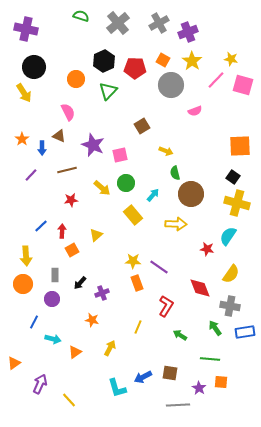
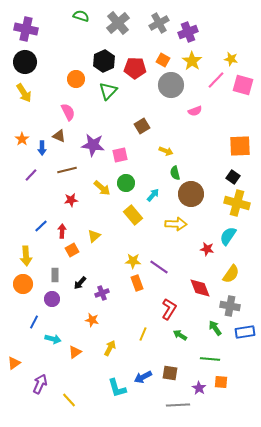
black circle at (34, 67): moved 9 px left, 5 px up
purple star at (93, 145): rotated 15 degrees counterclockwise
yellow triangle at (96, 235): moved 2 px left, 1 px down
red L-shape at (166, 306): moved 3 px right, 3 px down
yellow line at (138, 327): moved 5 px right, 7 px down
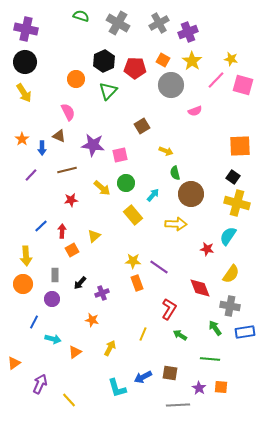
gray cross at (118, 23): rotated 20 degrees counterclockwise
orange square at (221, 382): moved 5 px down
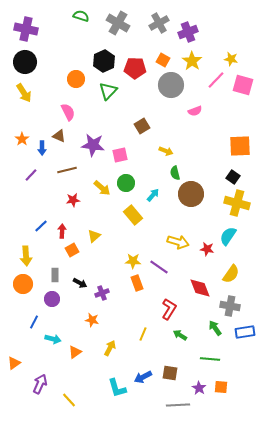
red star at (71, 200): moved 2 px right
yellow arrow at (176, 224): moved 2 px right, 18 px down; rotated 15 degrees clockwise
black arrow at (80, 283): rotated 104 degrees counterclockwise
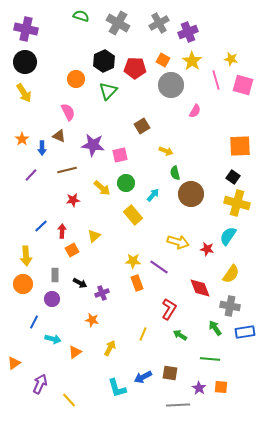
pink line at (216, 80): rotated 60 degrees counterclockwise
pink semicircle at (195, 111): rotated 40 degrees counterclockwise
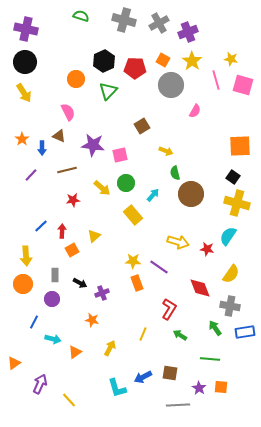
gray cross at (118, 23): moved 6 px right, 3 px up; rotated 15 degrees counterclockwise
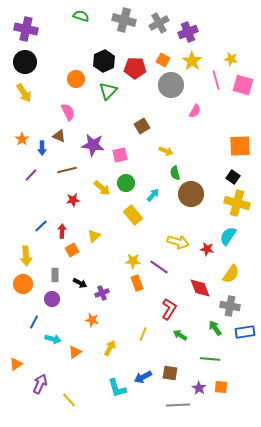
orange triangle at (14, 363): moved 2 px right, 1 px down
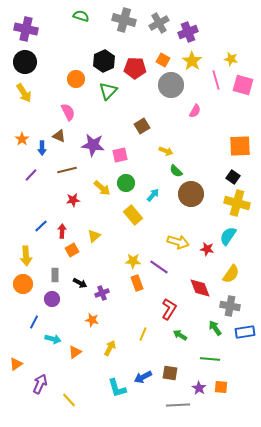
green semicircle at (175, 173): moved 1 px right, 2 px up; rotated 32 degrees counterclockwise
